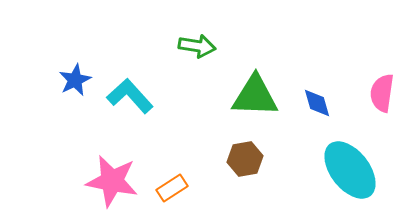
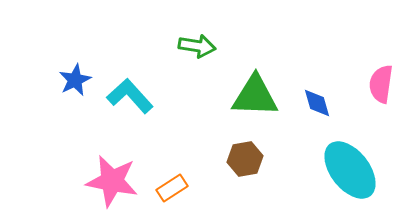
pink semicircle: moved 1 px left, 9 px up
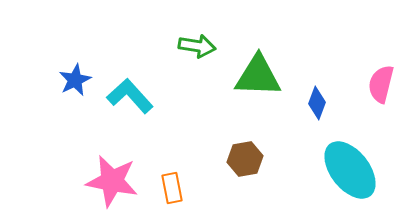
pink semicircle: rotated 6 degrees clockwise
green triangle: moved 3 px right, 20 px up
blue diamond: rotated 36 degrees clockwise
orange rectangle: rotated 68 degrees counterclockwise
